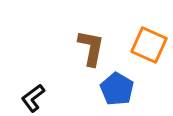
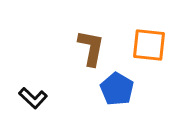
orange square: rotated 18 degrees counterclockwise
black L-shape: rotated 100 degrees counterclockwise
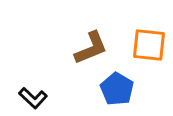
brown L-shape: rotated 57 degrees clockwise
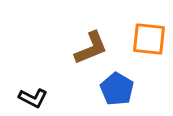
orange square: moved 6 px up
black L-shape: rotated 16 degrees counterclockwise
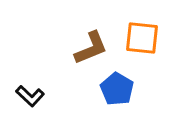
orange square: moved 7 px left, 1 px up
black L-shape: moved 3 px left, 2 px up; rotated 16 degrees clockwise
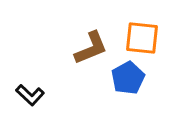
blue pentagon: moved 11 px right, 11 px up; rotated 12 degrees clockwise
black L-shape: moved 1 px up
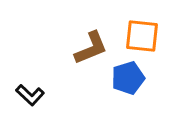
orange square: moved 2 px up
blue pentagon: rotated 12 degrees clockwise
